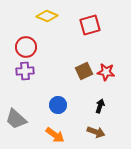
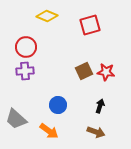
orange arrow: moved 6 px left, 4 px up
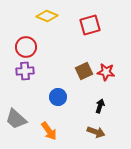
blue circle: moved 8 px up
orange arrow: rotated 18 degrees clockwise
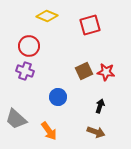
red circle: moved 3 px right, 1 px up
purple cross: rotated 24 degrees clockwise
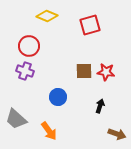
brown square: rotated 24 degrees clockwise
brown arrow: moved 21 px right, 2 px down
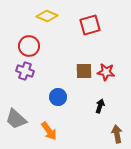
brown arrow: rotated 120 degrees counterclockwise
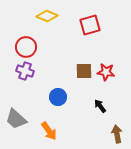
red circle: moved 3 px left, 1 px down
black arrow: rotated 56 degrees counterclockwise
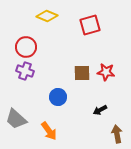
brown square: moved 2 px left, 2 px down
black arrow: moved 4 px down; rotated 80 degrees counterclockwise
